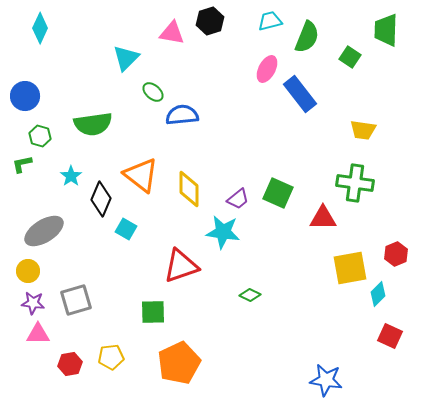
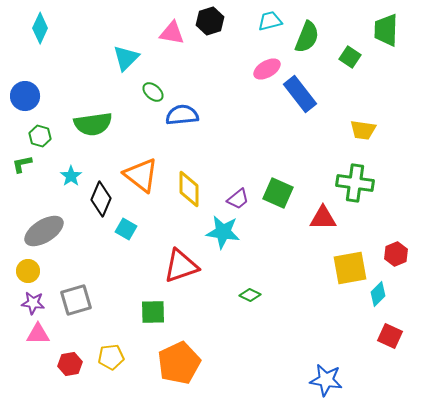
pink ellipse at (267, 69): rotated 32 degrees clockwise
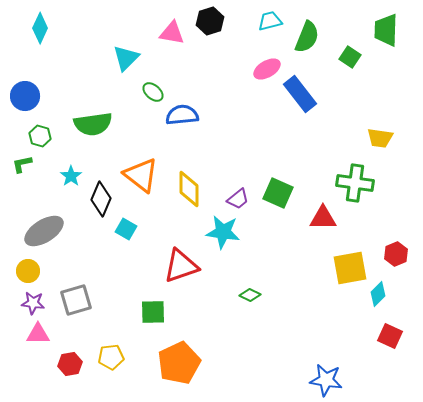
yellow trapezoid at (363, 130): moved 17 px right, 8 px down
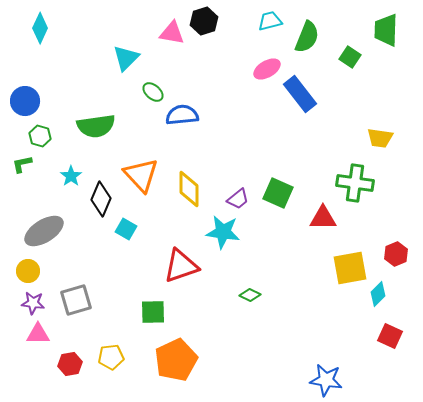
black hexagon at (210, 21): moved 6 px left
blue circle at (25, 96): moved 5 px down
green semicircle at (93, 124): moved 3 px right, 2 px down
orange triangle at (141, 175): rotated 9 degrees clockwise
orange pentagon at (179, 363): moved 3 px left, 3 px up
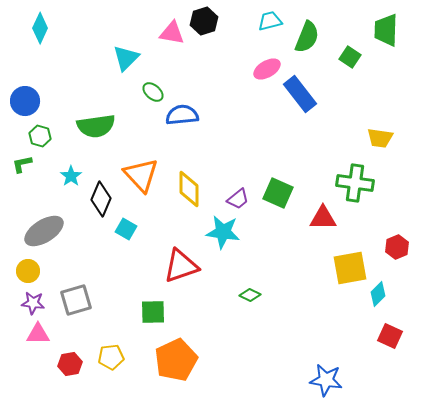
red hexagon at (396, 254): moved 1 px right, 7 px up
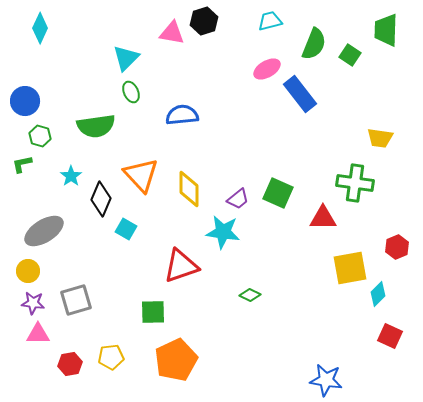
green semicircle at (307, 37): moved 7 px right, 7 px down
green square at (350, 57): moved 2 px up
green ellipse at (153, 92): moved 22 px left; rotated 25 degrees clockwise
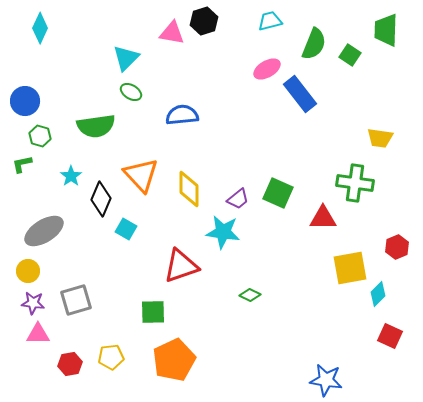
green ellipse at (131, 92): rotated 35 degrees counterclockwise
orange pentagon at (176, 360): moved 2 px left
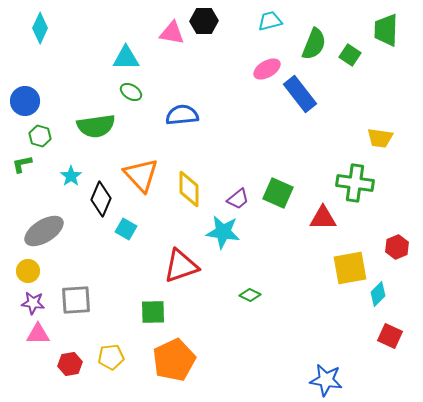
black hexagon at (204, 21): rotated 16 degrees clockwise
cyan triangle at (126, 58): rotated 44 degrees clockwise
gray square at (76, 300): rotated 12 degrees clockwise
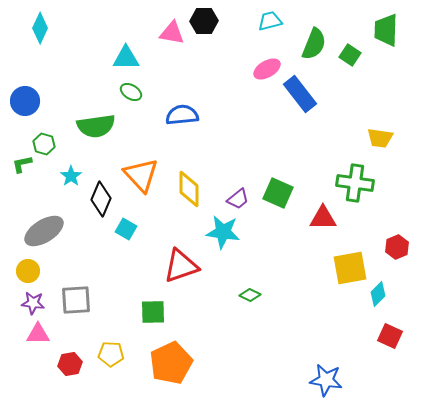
green hexagon at (40, 136): moved 4 px right, 8 px down
yellow pentagon at (111, 357): moved 3 px up; rotated 10 degrees clockwise
orange pentagon at (174, 360): moved 3 px left, 3 px down
